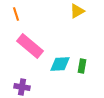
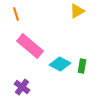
cyan diamond: rotated 30 degrees clockwise
purple cross: rotated 28 degrees clockwise
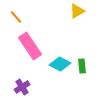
orange line: moved 3 px down; rotated 24 degrees counterclockwise
pink rectangle: rotated 16 degrees clockwise
green rectangle: rotated 16 degrees counterclockwise
purple cross: rotated 21 degrees clockwise
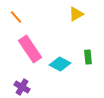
yellow triangle: moved 1 px left, 3 px down
pink rectangle: moved 3 px down
green rectangle: moved 6 px right, 9 px up
purple cross: rotated 28 degrees counterclockwise
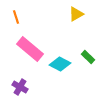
orange line: rotated 24 degrees clockwise
pink rectangle: rotated 16 degrees counterclockwise
green rectangle: rotated 40 degrees counterclockwise
purple cross: moved 2 px left
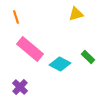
yellow triangle: rotated 14 degrees clockwise
purple cross: rotated 14 degrees clockwise
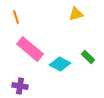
purple cross: moved 1 px up; rotated 35 degrees counterclockwise
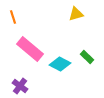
orange line: moved 3 px left
green rectangle: moved 1 px left
purple cross: rotated 28 degrees clockwise
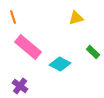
yellow triangle: moved 4 px down
pink rectangle: moved 2 px left, 2 px up
green rectangle: moved 6 px right, 5 px up
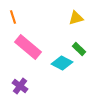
green rectangle: moved 14 px left, 3 px up
cyan diamond: moved 2 px right, 1 px up
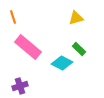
purple cross: rotated 35 degrees clockwise
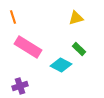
pink rectangle: rotated 8 degrees counterclockwise
cyan diamond: moved 1 px left, 2 px down
